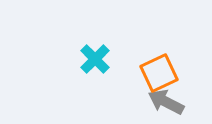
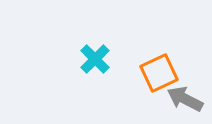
gray arrow: moved 19 px right, 3 px up
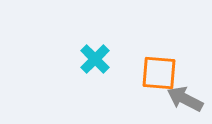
orange square: rotated 30 degrees clockwise
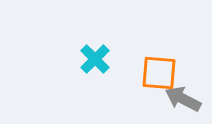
gray arrow: moved 2 px left
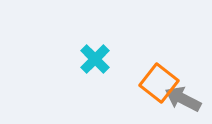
orange square: moved 10 px down; rotated 33 degrees clockwise
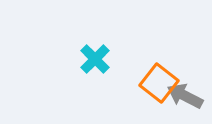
gray arrow: moved 2 px right, 3 px up
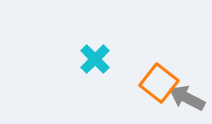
gray arrow: moved 2 px right, 2 px down
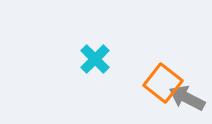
orange square: moved 4 px right
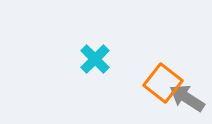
gray arrow: rotated 6 degrees clockwise
